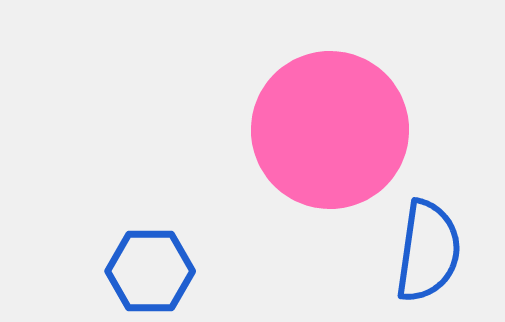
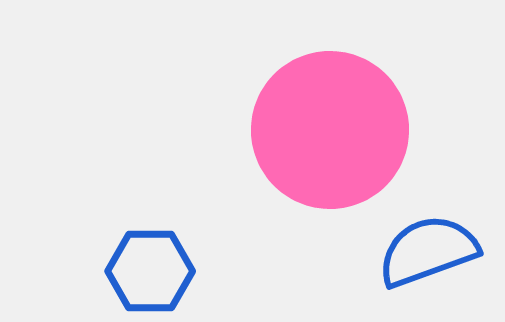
blue semicircle: rotated 118 degrees counterclockwise
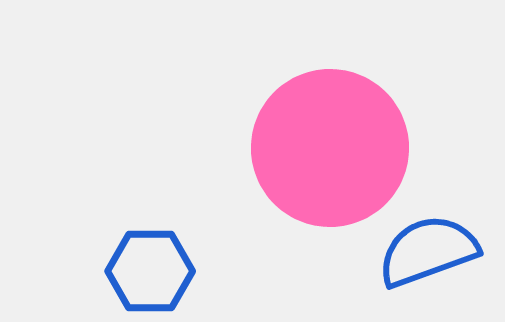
pink circle: moved 18 px down
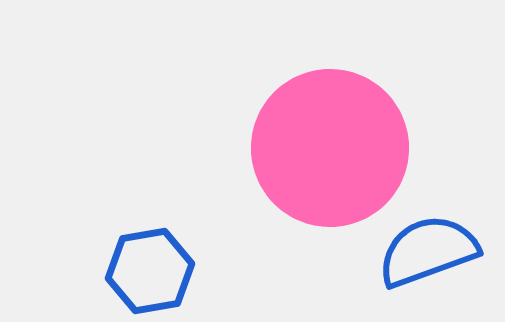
blue hexagon: rotated 10 degrees counterclockwise
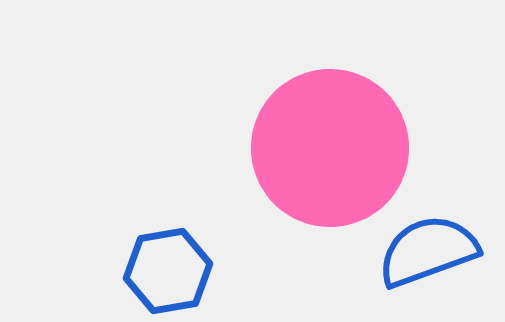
blue hexagon: moved 18 px right
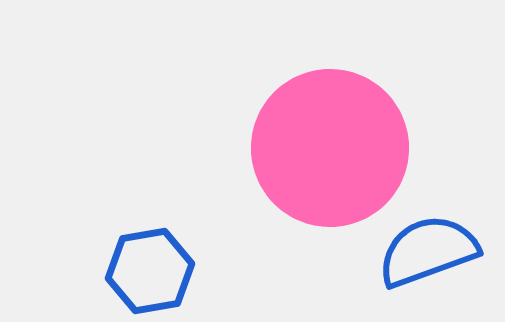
blue hexagon: moved 18 px left
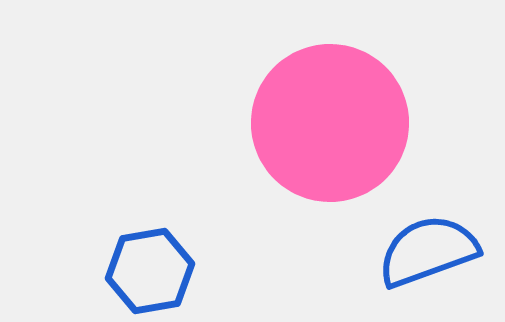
pink circle: moved 25 px up
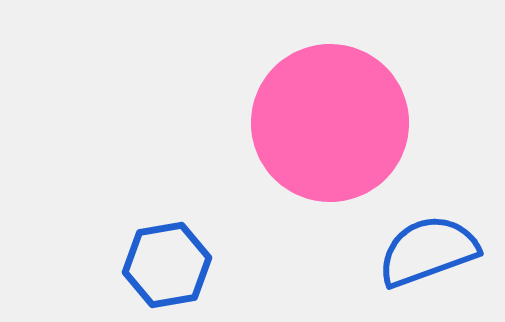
blue hexagon: moved 17 px right, 6 px up
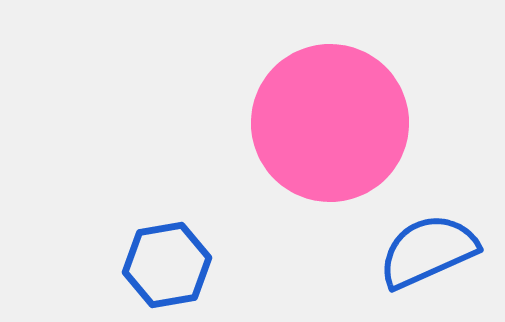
blue semicircle: rotated 4 degrees counterclockwise
